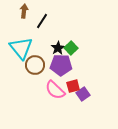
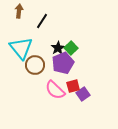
brown arrow: moved 5 px left
purple pentagon: moved 2 px right, 2 px up; rotated 25 degrees counterclockwise
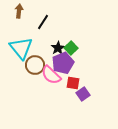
black line: moved 1 px right, 1 px down
red square: moved 3 px up; rotated 24 degrees clockwise
pink semicircle: moved 4 px left, 15 px up
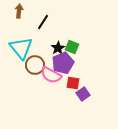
green square: moved 1 px right, 1 px up; rotated 24 degrees counterclockwise
pink semicircle: rotated 15 degrees counterclockwise
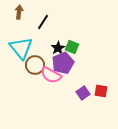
brown arrow: moved 1 px down
red square: moved 28 px right, 8 px down
purple square: moved 1 px up
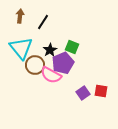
brown arrow: moved 1 px right, 4 px down
black star: moved 8 px left, 2 px down
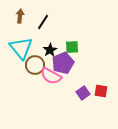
green square: rotated 24 degrees counterclockwise
pink semicircle: moved 1 px down
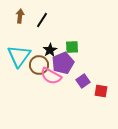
black line: moved 1 px left, 2 px up
cyan triangle: moved 2 px left, 8 px down; rotated 15 degrees clockwise
brown circle: moved 4 px right
purple square: moved 12 px up
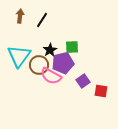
purple pentagon: rotated 10 degrees clockwise
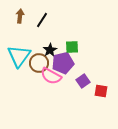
brown circle: moved 2 px up
